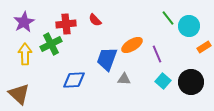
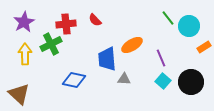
purple line: moved 4 px right, 4 px down
blue trapezoid: rotated 25 degrees counterclockwise
blue diamond: rotated 15 degrees clockwise
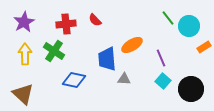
green cross: moved 3 px right, 7 px down; rotated 30 degrees counterclockwise
black circle: moved 7 px down
brown triangle: moved 4 px right
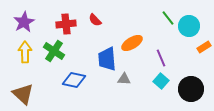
orange ellipse: moved 2 px up
yellow arrow: moved 2 px up
cyan square: moved 2 px left
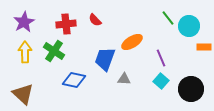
orange ellipse: moved 1 px up
orange rectangle: rotated 32 degrees clockwise
blue trapezoid: moved 2 px left; rotated 25 degrees clockwise
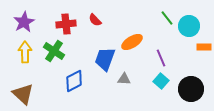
green line: moved 1 px left
blue diamond: moved 1 px down; rotated 40 degrees counterclockwise
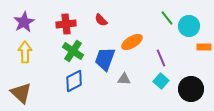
red semicircle: moved 6 px right
green cross: moved 19 px right
brown triangle: moved 2 px left, 1 px up
